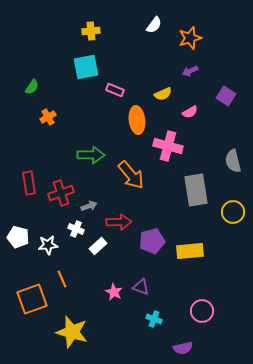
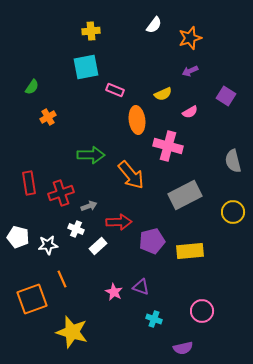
gray rectangle: moved 11 px left, 5 px down; rotated 72 degrees clockwise
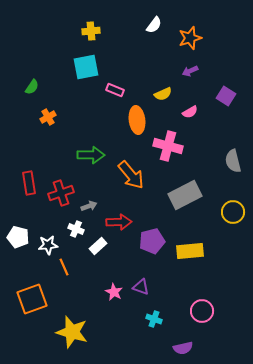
orange line: moved 2 px right, 12 px up
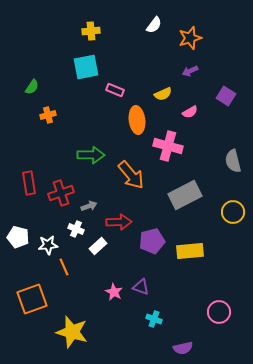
orange cross: moved 2 px up; rotated 14 degrees clockwise
pink circle: moved 17 px right, 1 px down
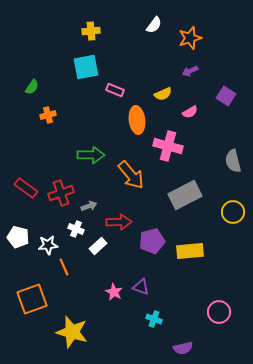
red rectangle: moved 3 px left, 5 px down; rotated 45 degrees counterclockwise
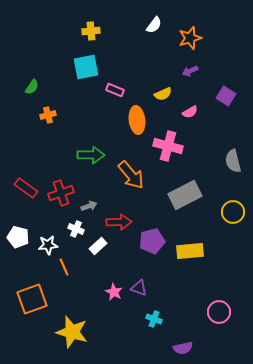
purple triangle: moved 2 px left, 1 px down
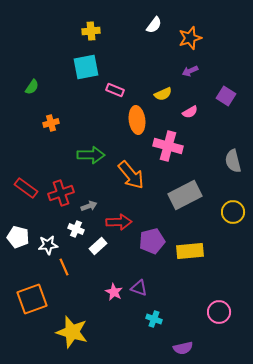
orange cross: moved 3 px right, 8 px down
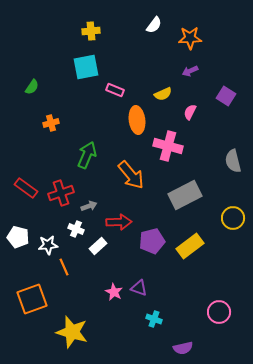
orange star: rotated 15 degrees clockwise
pink semicircle: rotated 147 degrees clockwise
green arrow: moved 4 px left; rotated 68 degrees counterclockwise
yellow circle: moved 6 px down
yellow rectangle: moved 5 px up; rotated 32 degrees counterclockwise
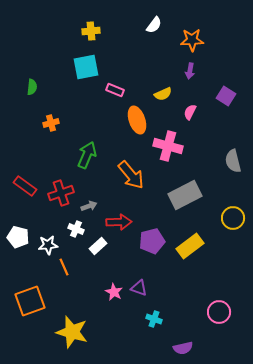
orange star: moved 2 px right, 2 px down
purple arrow: rotated 56 degrees counterclockwise
green semicircle: rotated 28 degrees counterclockwise
orange ellipse: rotated 12 degrees counterclockwise
red rectangle: moved 1 px left, 2 px up
orange square: moved 2 px left, 2 px down
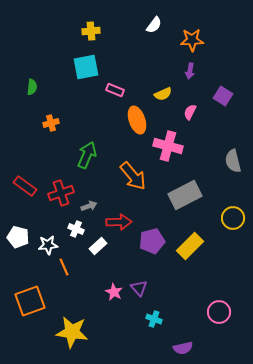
purple square: moved 3 px left
orange arrow: moved 2 px right, 1 px down
yellow rectangle: rotated 8 degrees counterclockwise
purple triangle: rotated 30 degrees clockwise
yellow star: rotated 8 degrees counterclockwise
